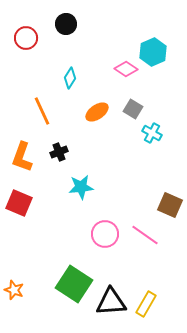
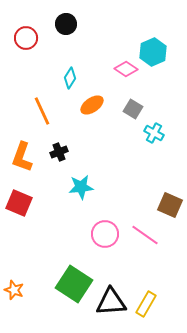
orange ellipse: moved 5 px left, 7 px up
cyan cross: moved 2 px right
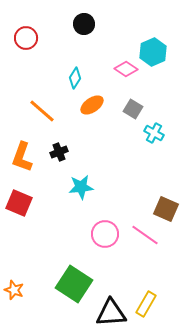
black circle: moved 18 px right
cyan diamond: moved 5 px right
orange line: rotated 24 degrees counterclockwise
brown square: moved 4 px left, 4 px down
black triangle: moved 11 px down
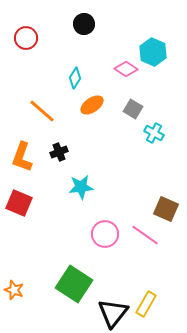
cyan hexagon: rotated 12 degrees counterclockwise
black triangle: moved 2 px right; rotated 48 degrees counterclockwise
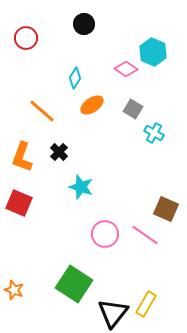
black cross: rotated 24 degrees counterclockwise
cyan star: rotated 25 degrees clockwise
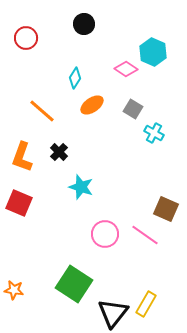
orange star: rotated 12 degrees counterclockwise
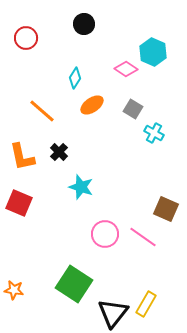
orange L-shape: rotated 32 degrees counterclockwise
pink line: moved 2 px left, 2 px down
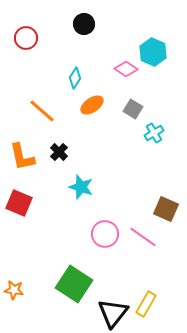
cyan cross: rotated 30 degrees clockwise
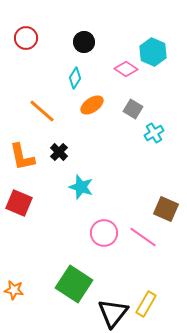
black circle: moved 18 px down
pink circle: moved 1 px left, 1 px up
